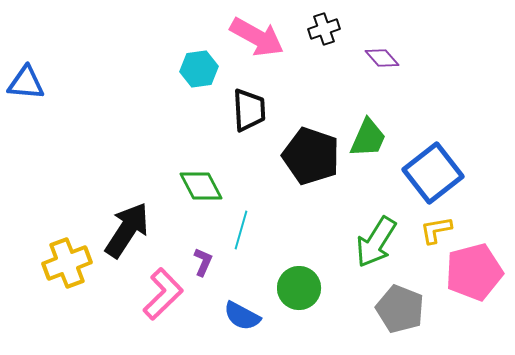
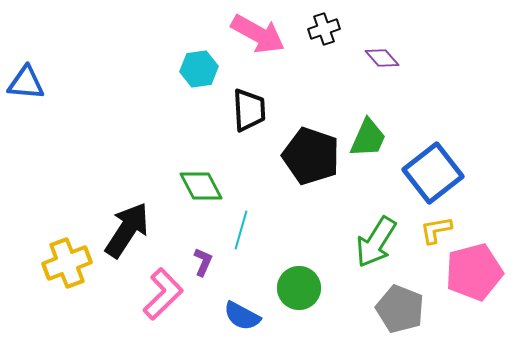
pink arrow: moved 1 px right, 3 px up
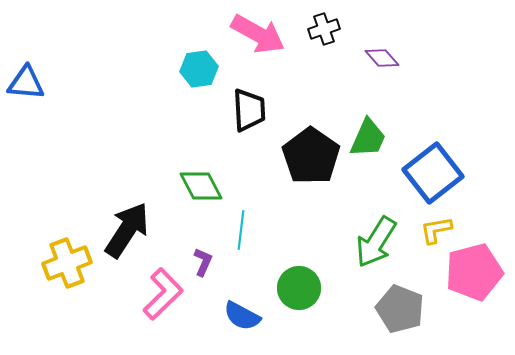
black pentagon: rotated 16 degrees clockwise
cyan line: rotated 9 degrees counterclockwise
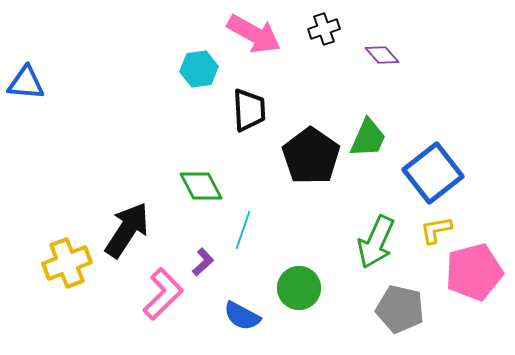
pink arrow: moved 4 px left
purple diamond: moved 3 px up
cyan line: moved 2 px right; rotated 12 degrees clockwise
green arrow: rotated 8 degrees counterclockwise
purple L-shape: rotated 24 degrees clockwise
gray pentagon: rotated 9 degrees counterclockwise
